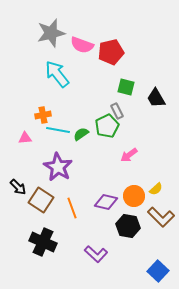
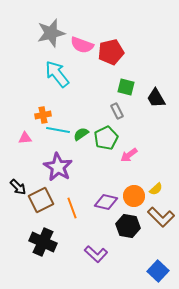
green pentagon: moved 1 px left, 12 px down
brown square: rotated 30 degrees clockwise
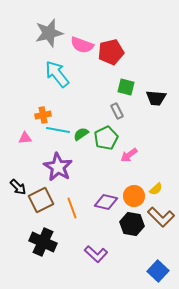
gray star: moved 2 px left
black trapezoid: rotated 55 degrees counterclockwise
black hexagon: moved 4 px right, 2 px up
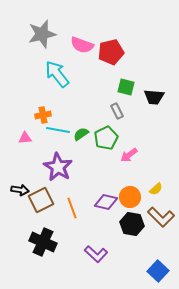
gray star: moved 7 px left, 1 px down
black trapezoid: moved 2 px left, 1 px up
black arrow: moved 2 px right, 3 px down; rotated 36 degrees counterclockwise
orange circle: moved 4 px left, 1 px down
